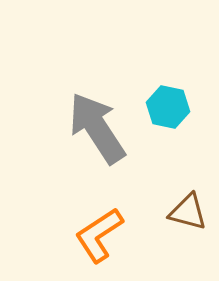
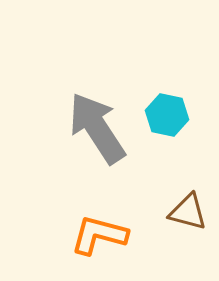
cyan hexagon: moved 1 px left, 8 px down
orange L-shape: rotated 48 degrees clockwise
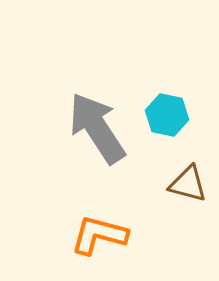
brown triangle: moved 28 px up
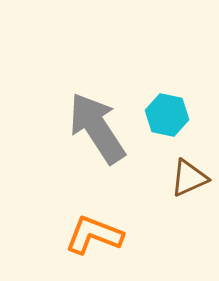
brown triangle: moved 1 px right, 6 px up; rotated 39 degrees counterclockwise
orange L-shape: moved 5 px left; rotated 6 degrees clockwise
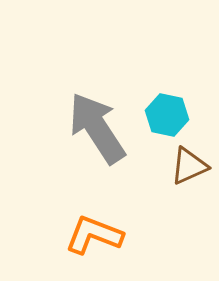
brown triangle: moved 12 px up
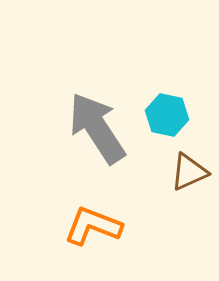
brown triangle: moved 6 px down
orange L-shape: moved 1 px left, 9 px up
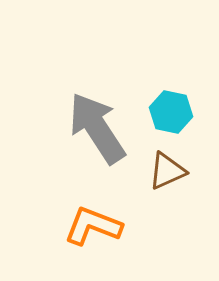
cyan hexagon: moved 4 px right, 3 px up
brown triangle: moved 22 px left, 1 px up
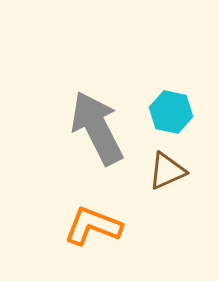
gray arrow: rotated 6 degrees clockwise
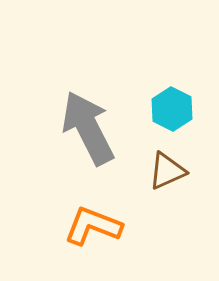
cyan hexagon: moved 1 px right, 3 px up; rotated 15 degrees clockwise
gray arrow: moved 9 px left
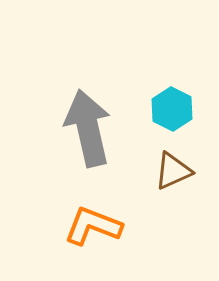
gray arrow: rotated 14 degrees clockwise
brown triangle: moved 6 px right
